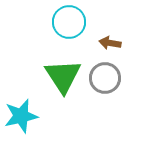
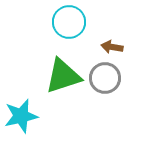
brown arrow: moved 2 px right, 4 px down
green triangle: rotated 45 degrees clockwise
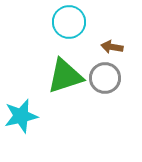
green triangle: moved 2 px right
